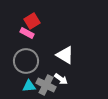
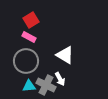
red square: moved 1 px left, 1 px up
pink rectangle: moved 2 px right, 4 px down
white arrow: moved 1 px left; rotated 24 degrees clockwise
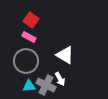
red square: rotated 21 degrees counterclockwise
